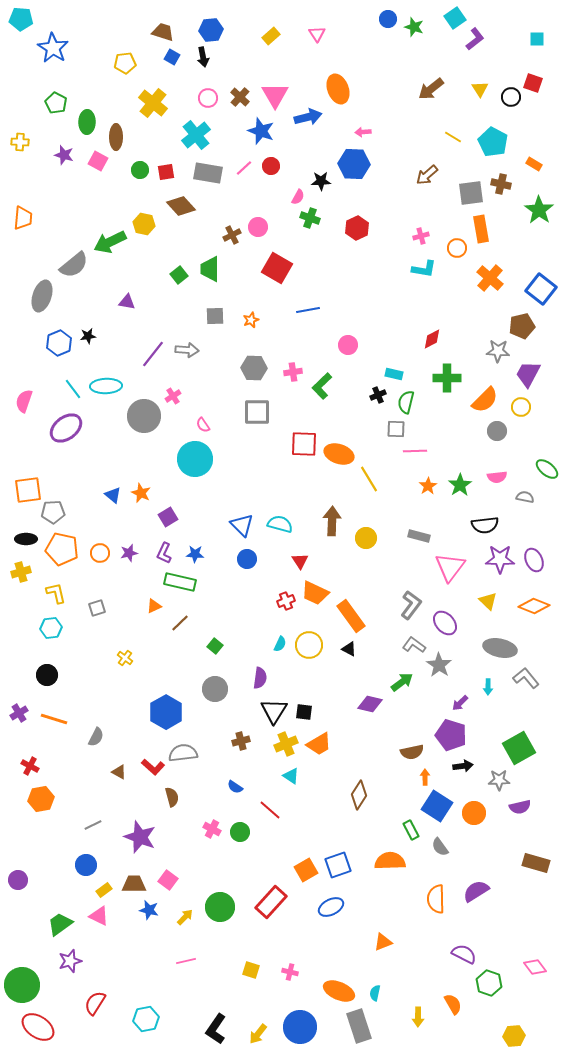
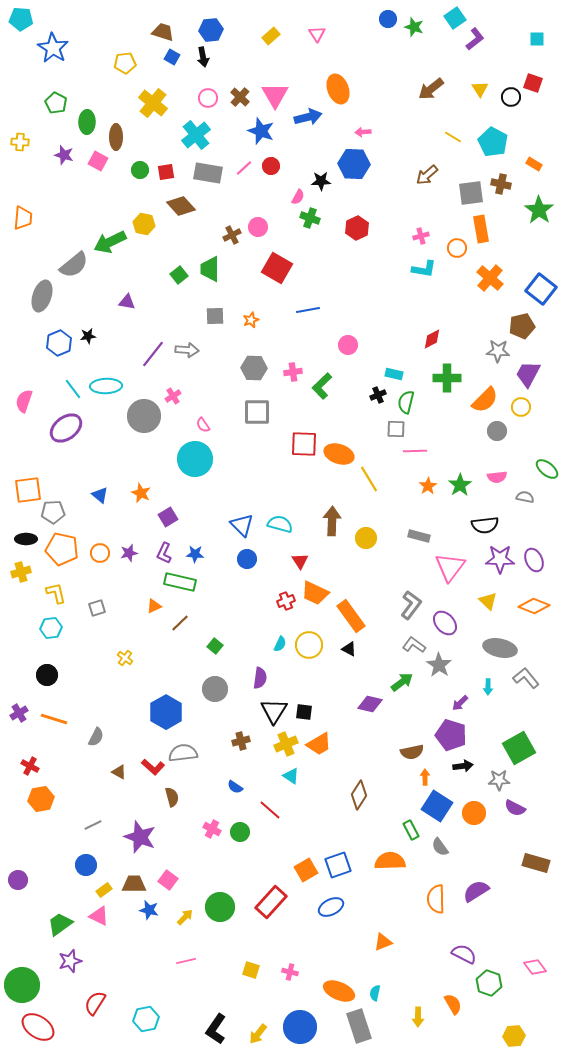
blue triangle at (113, 495): moved 13 px left
purple semicircle at (520, 807): moved 5 px left, 1 px down; rotated 40 degrees clockwise
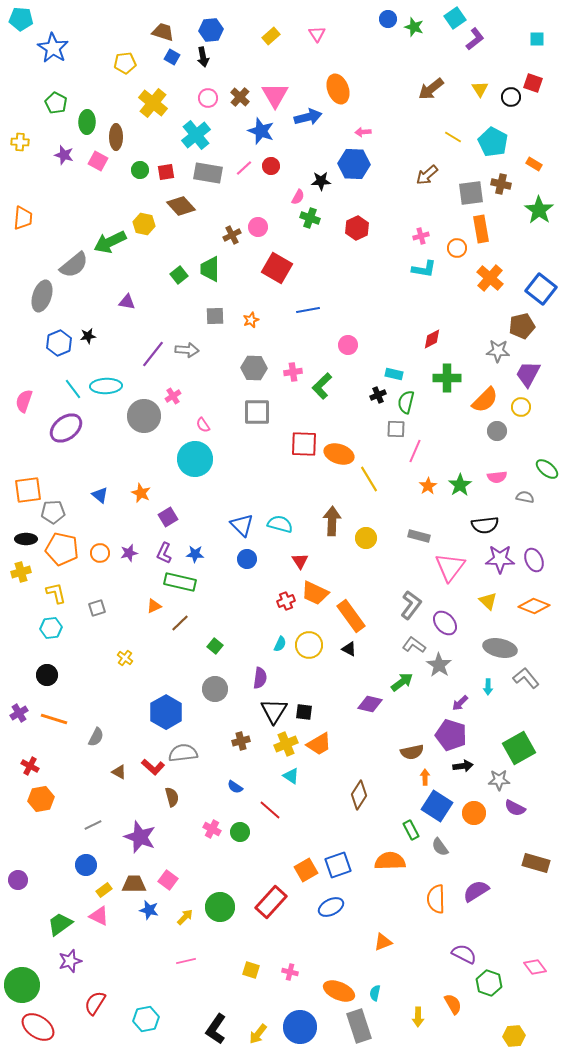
pink line at (415, 451): rotated 65 degrees counterclockwise
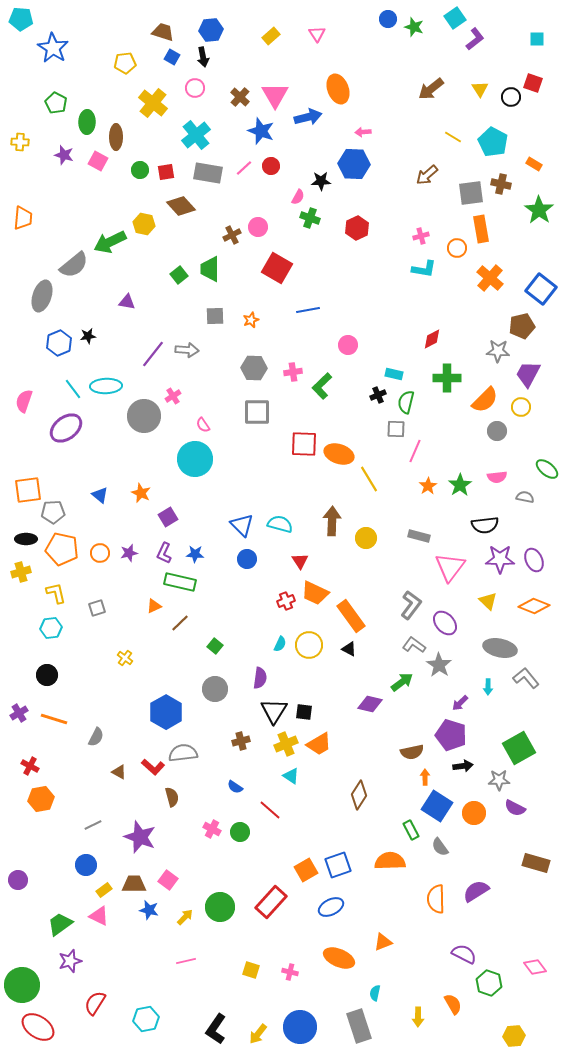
pink circle at (208, 98): moved 13 px left, 10 px up
orange ellipse at (339, 991): moved 33 px up
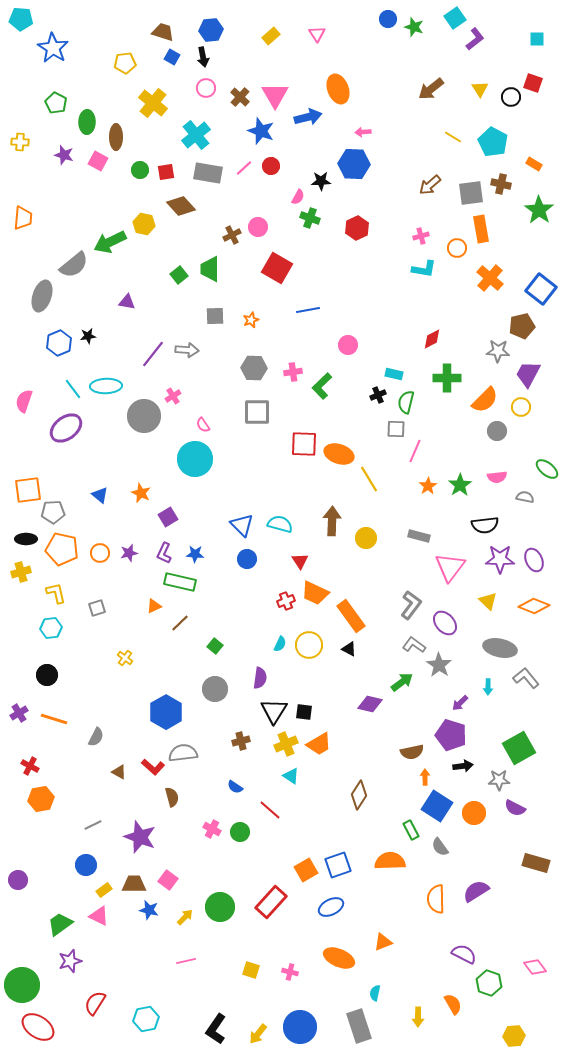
pink circle at (195, 88): moved 11 px right
brown arrow at (427, 175): moved 3 px right, 10 px down
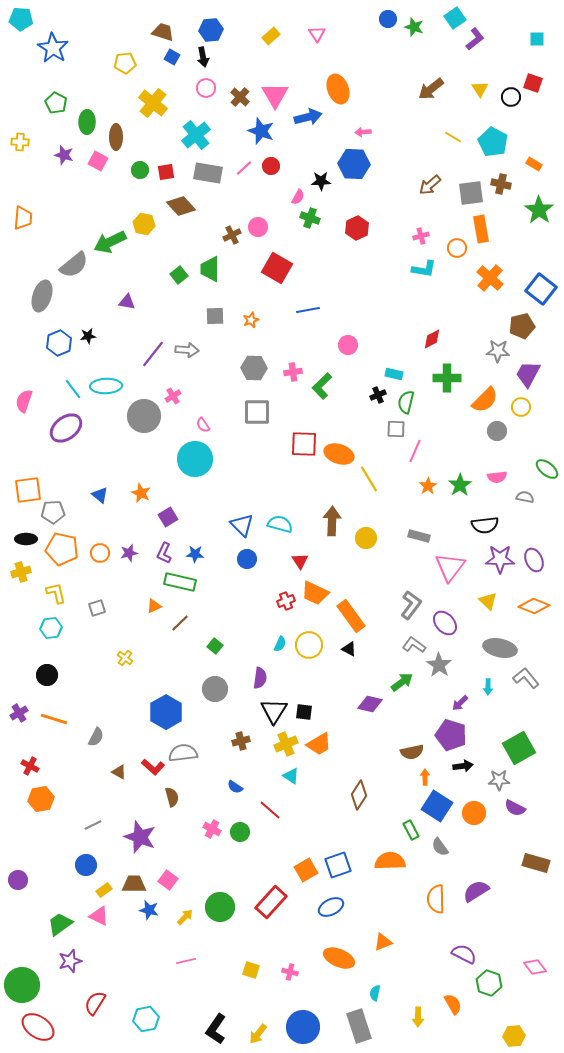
blue circle at (300, 1027): moved 3 px right
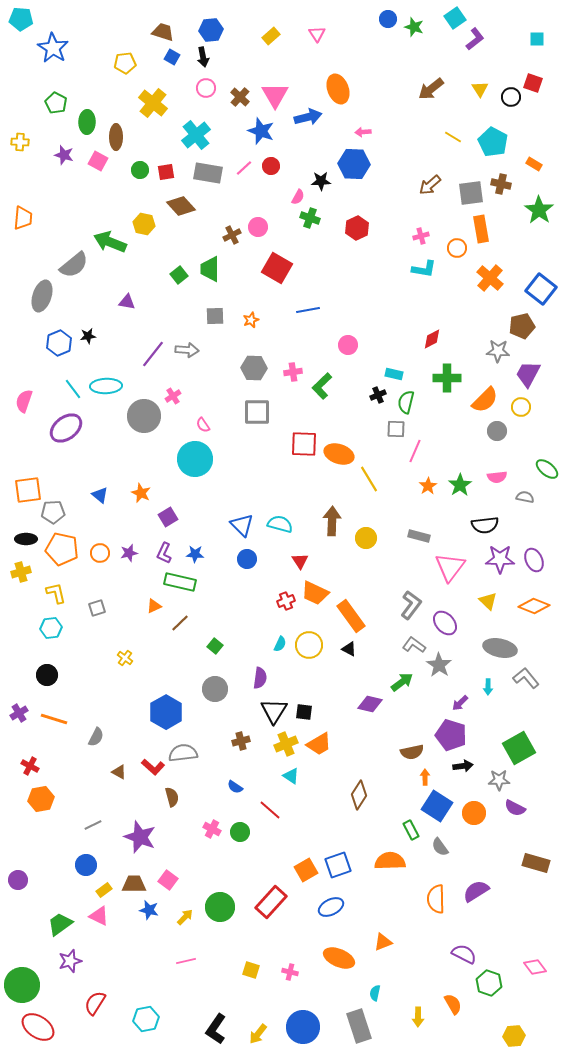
green arrow at (110, 242): rotated 48 degrees clockwise
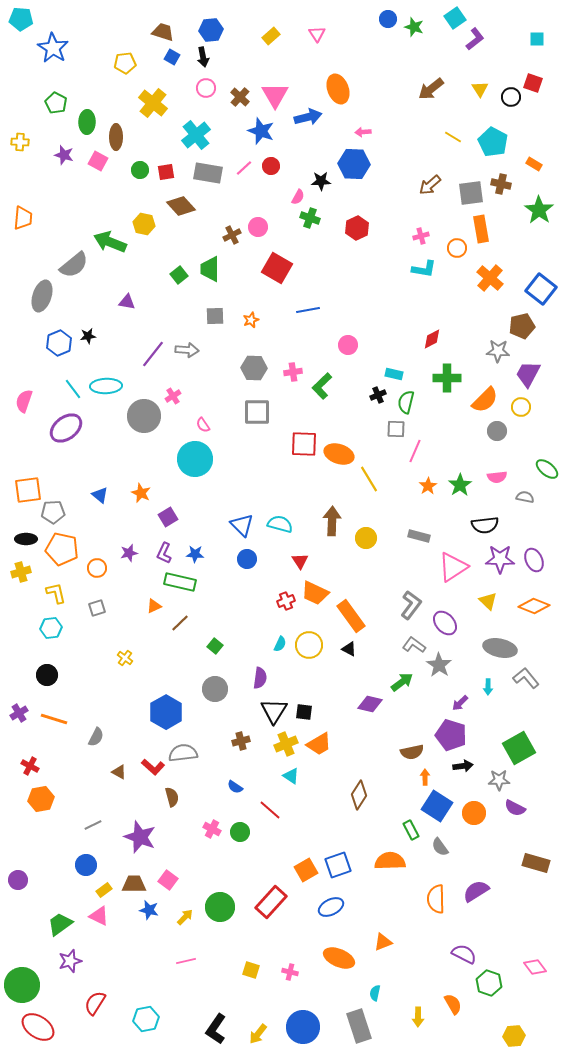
orange circle at (100, 553): moved 3 px left, 15 px down
pink triangle at (450, 567): moved 3 px right; rotated 20 degrees clockwise
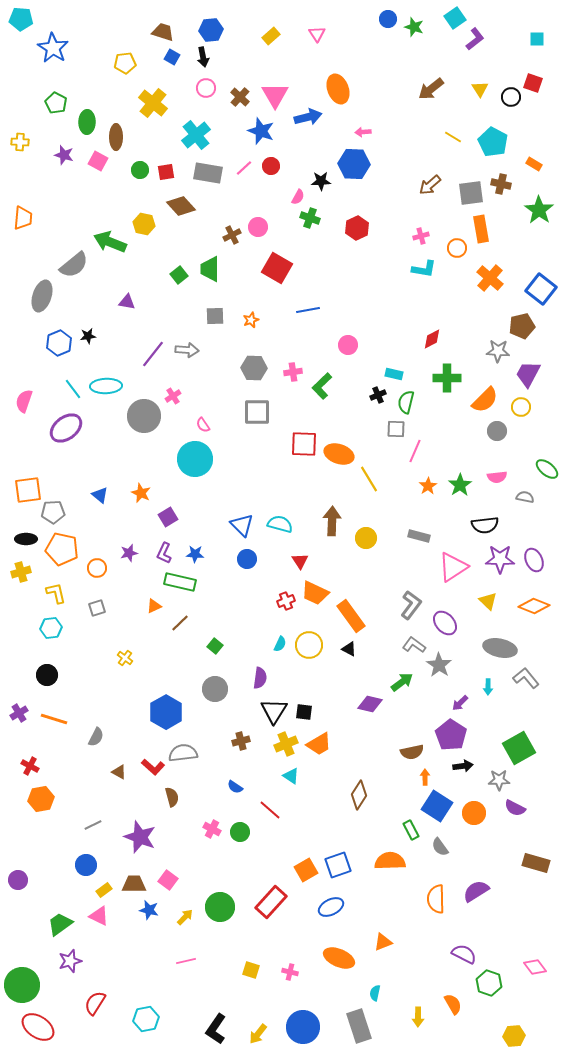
purple pentagon at (451, 735): rotated 16 degrees clockwise
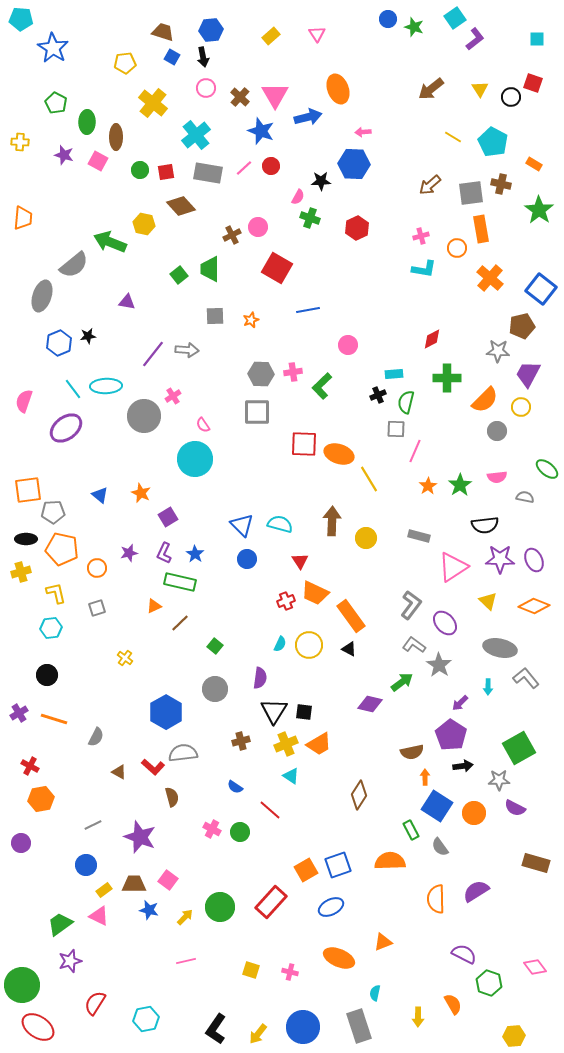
gray hexagon at (254, 368): moved 7 px right, 6 px down
cyan rectangle at (394, 374): rotated 18 degrees counterclockwise
blue star at (195, 554): rotated 30 degrees clockwise
purple circle at (18, 880): moved 3 px right, 37 px up
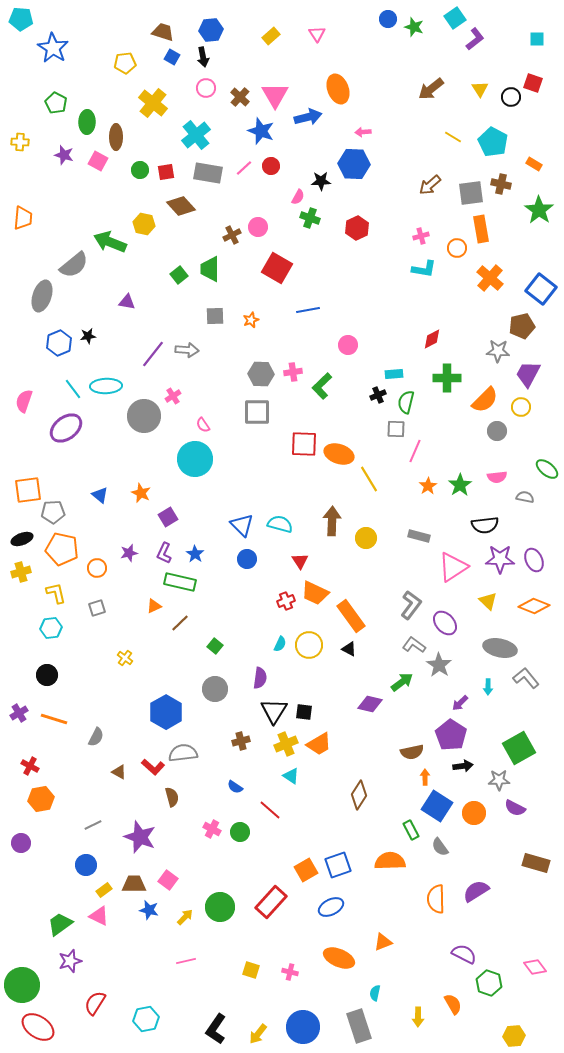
black ellipse at (26, 539): moved 4 px left; rotated 20 degrees counterclockwise
